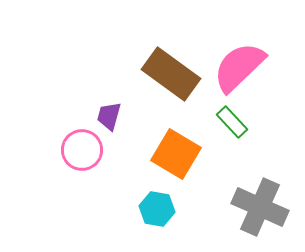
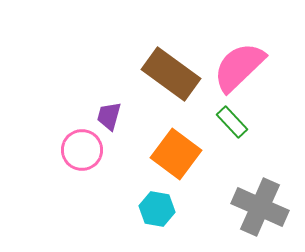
orange square: rotated 6 degrees clockwise
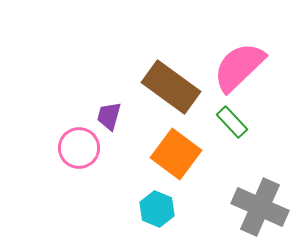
brown rectangle: moved 13 px down
pink circle: moved 3 px left, 2 px up
cyan hexagon: rotated 12 degrees clockwise
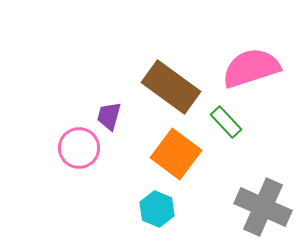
pink semicircle: moved 12 px right, 1 px down; rotated 26 degrees clockwise
green rectangle: moved 6 px left
gray cross: moved 3 px right
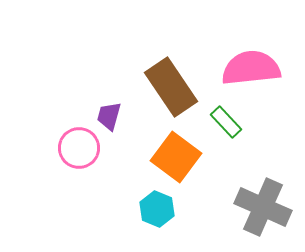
pink semicircle: rotated 12 degrees clockwise
brown rectangle: rotated 20 degrees clockwise
orange square: moved 3 px down
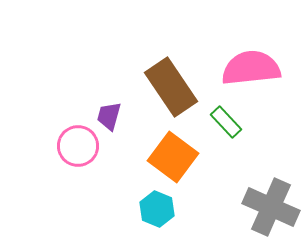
pink circle: moved 1 px left, 2 px up
orange square: moved 3 px left
gray cross: moved 8 px right
